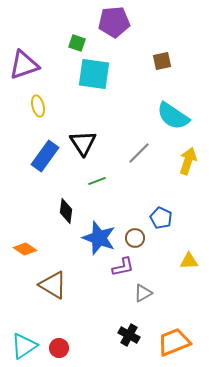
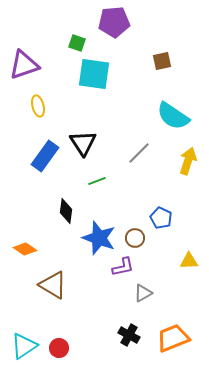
orange trapezoid: moved 1 px left, 4 px up
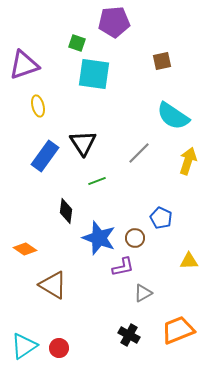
orange trapezoid: moved 5 px right, 8 px up
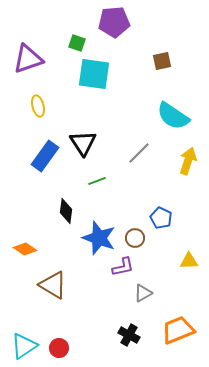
purple triangle: moved 4 px right, 6 px up
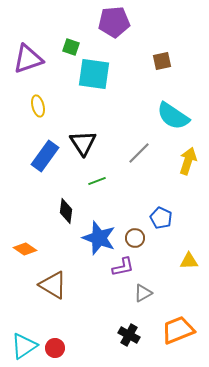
green square: moved 6 px left, 4 px down
red circle: moved 4 px left
